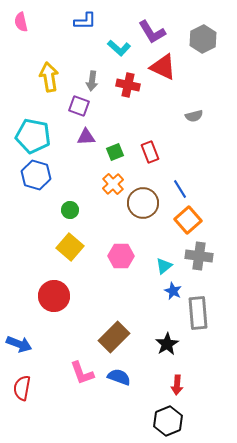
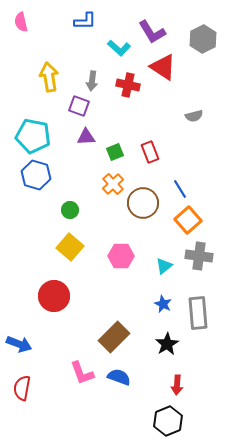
red triangle: rotated 8 degrees clockwise
blue star: moved 10 px left, 13 px down
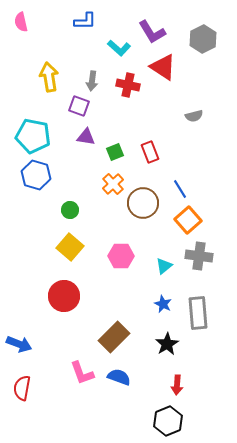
purple triangle: rotated 12 degrees clockwise
red circle: moved 10 px right
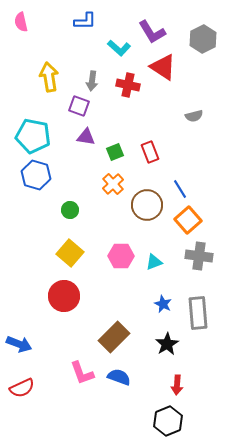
brown circle: moved 4 px right, 2 px down
yellow square: moved 6 px down
cyan triangle: moved 10 px left, 4 px up; rotated 18 degrees clockwise
red semicircle: rotated 125 degrees counterclockwise
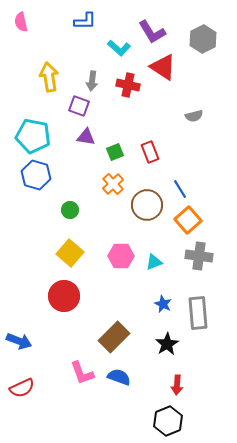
blue arrow: moved 3 px up
